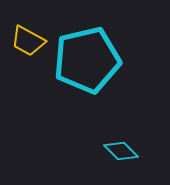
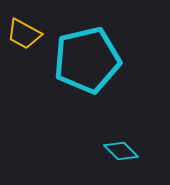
yellow trapezoid: moved 4 px left, 7 px up
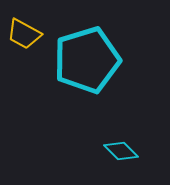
cyan pentagon: rotated 4 degrees counterclockwise
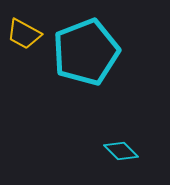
cyan pentagon: moved 1 px left, 8 px up; rotated 4 degrees counterclockwise
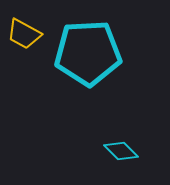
cyan pentagon: moved 2 px right, 1 px down; rotated 18 degrees clockwise
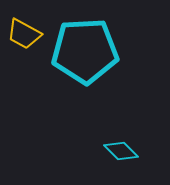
cyan pentagon: moved 3 px left, 2 px up
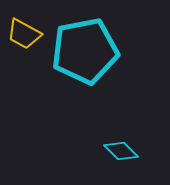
cyan pentagon: rotated 8 degrees counterclockwise
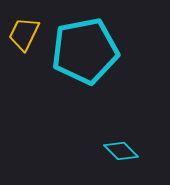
yellow trapezoid: rotated 87 degrees clockwise
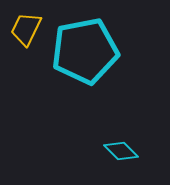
yellow trapezoid: moved 2 px right, 5 px up
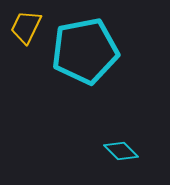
yellow trapezoid: moved 2 px up
